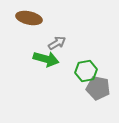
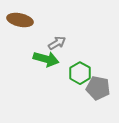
brown ellipse: moved 9 px left, 2 px down
green hexagon: moved 6 px left, 2 px down; rotated 20 degrees counterclockwise
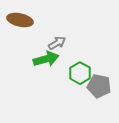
green arrow: rotated 30 degrees counterclockwise
gray pentagon: moved 1 px right, 2 px up
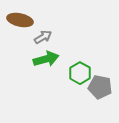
gray arrow: moved 14 px left, 6 px up
gray pentagon: moved 1 px right, 1 px down
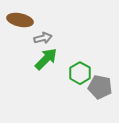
gray arrow: moved 1 px down; rotated 18 degrees clockwise
green arrow: rotated 30 degrees counterclockwise
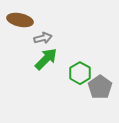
gray pentagon: rotated 25 degrees clockwise
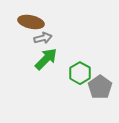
brown ellipse: moved 11 px right, 2 px down
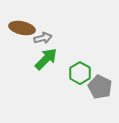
brown ellipse: moved 9 px left, 6 px down
gray pentagon: rotated 10 degrees counterclockwise
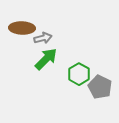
brown ellipse: rotated 10 degrees counterclockwise
green hexagon: moved 1 px left, 1 px down
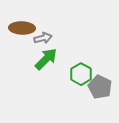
green hexagon: moved 2 px right
